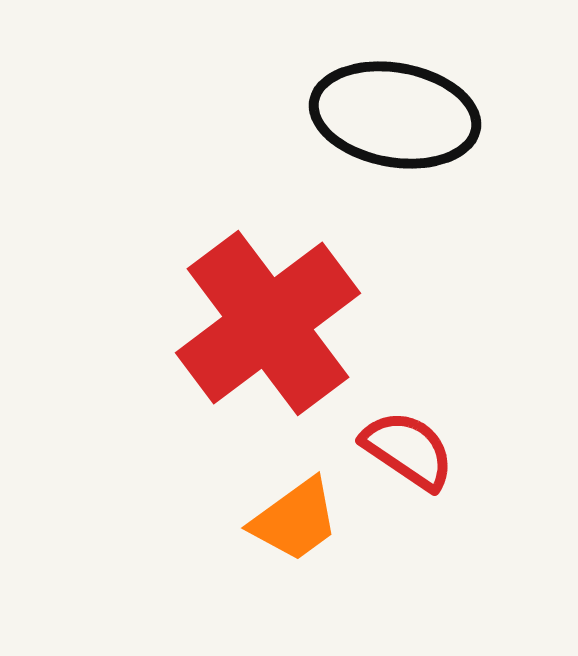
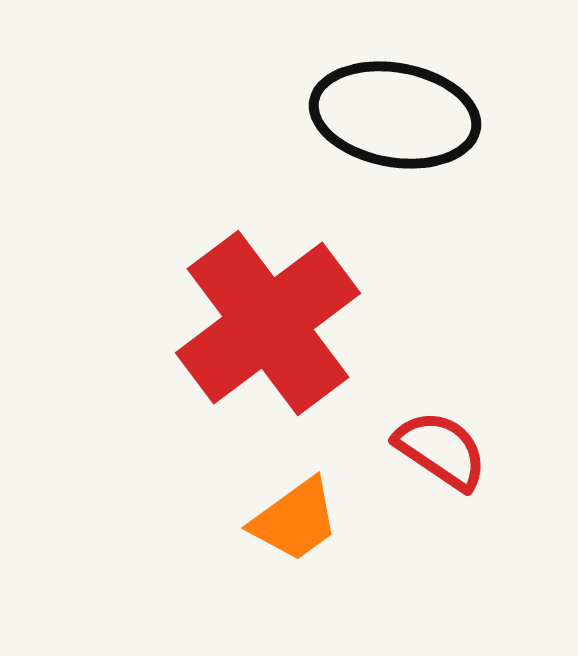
red semicircle: moved 33 px right
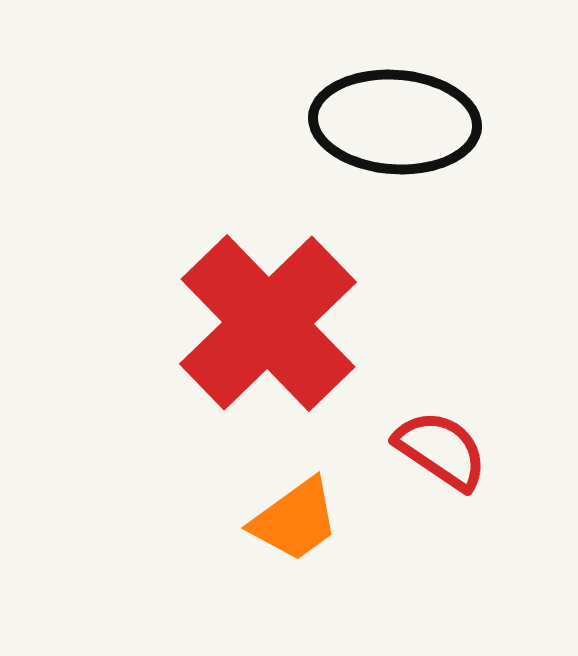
black ellipse: moved 7 px down; rotated 6 degrees counterclockwise
red cross: rotated 7 degrees counterclockwise
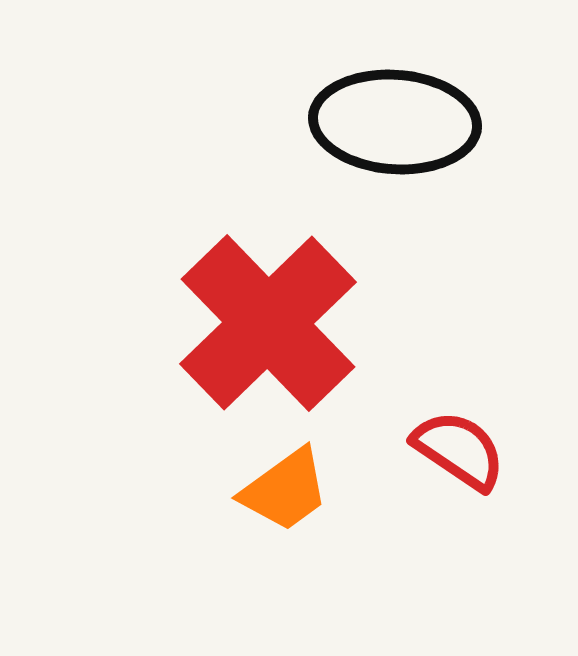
red semicircle: moved 18 px right
orange trapezoid: moved 10 px left, 30 px up
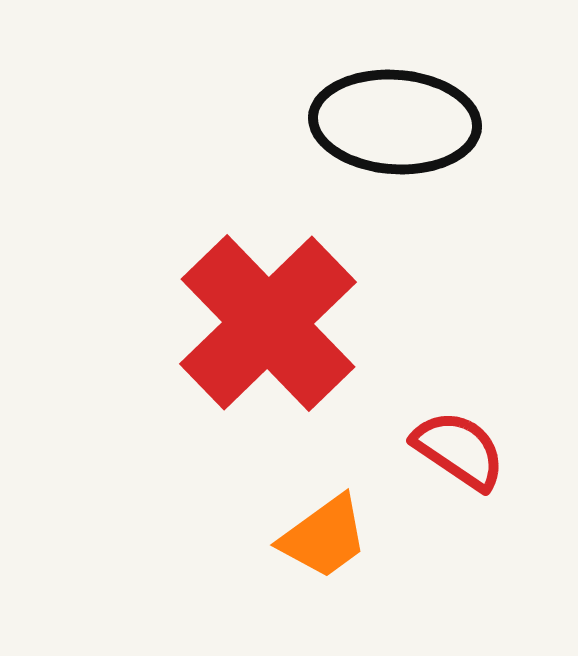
orange trapezoid: moved 39 px right, 47 px down
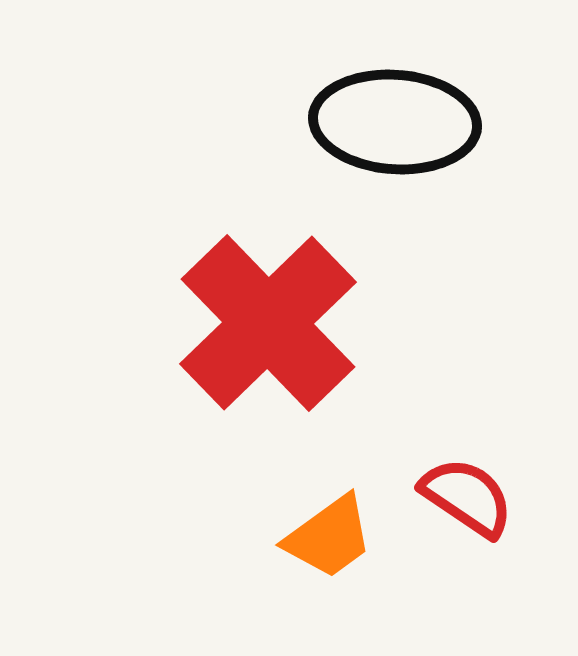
red semicircle: moved 8 px right, 47 px down
orange trapezoid: moved 5 px right
